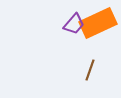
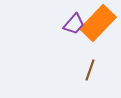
orange rectangle: rotated 21 degrees counterclockwise
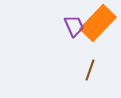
purple trapezoid: moved 2 px down; rotated 65 degrees counterclockwise
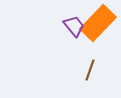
purple trapezoid: rotated 15 degrees counterclockwise
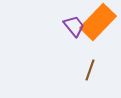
orange rectangle: moved 1 px up
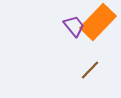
brown line: rotated 25 degrees clockwise
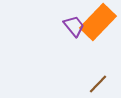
brown line: moved 8 px right, 14 px down
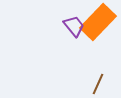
brown line: rotated 20 degrees counterclockwise
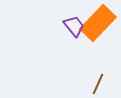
orange rectangle: moved 1 px down
